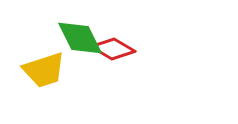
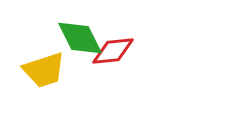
red diamond: moved 2 px down; rotated 36 degrees counterclockwise
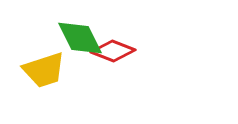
red diamond: rotated 27 degrees clockwise
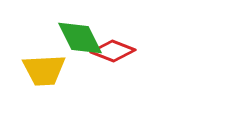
yellow trapezoid: rotated 15 degrees clockwise
